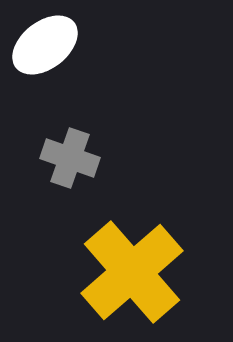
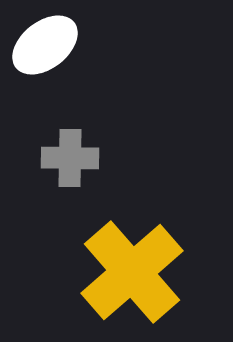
gray cross: rotated 18 degrees counterclockwise
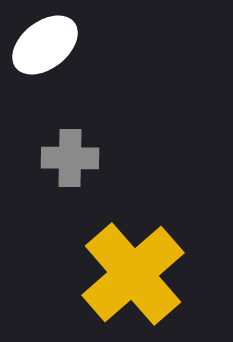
yellow cross: moved 1 px right, 2 px down
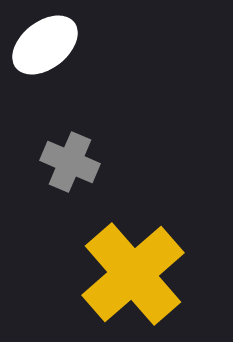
gray cross: moved 4 px down; rotated 22 degrees clockwise
